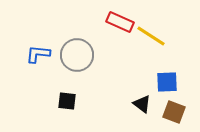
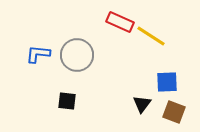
black triangle: rotated 30 degrees clockwise
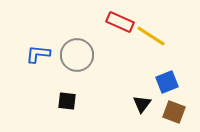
blue square: rotated 20 degrees counterclockwise
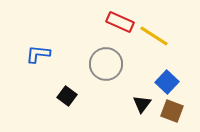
yellow line: moved 3 px right
gray circle: moved 29 px right, 9 px down
blue square: rotated 25 degrees counterclockwise
black square: moved 5 px up; rotated 30 degrees clockwise
brown square: moved 2 px left, 1 px up
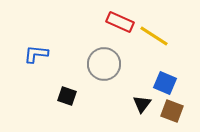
blue L-shape: moved 2 px left
gray circle: moved 2 px left
blue square: moved 2 px left, 1 px down; rotated 20 degrees counterclockwise
black square: rotated 18 degrees counterclockwise
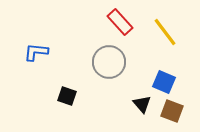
red rectangle: rotated 24 degrees clockwise
yellow line: moved 11 px right, 4 px up; rotated 20 degrees clockwise
blue L-shape: moved 2 px up
gray circle: moved 5 px right, 2 px up
blue square: moved 1 px left, 1 px up
black triangle: rotated 18 degrees counterclockwise
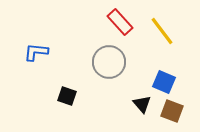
yellow line: moved 3 px left, 1 px up
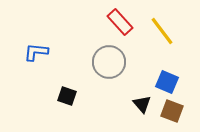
blue square: moved 3 px right
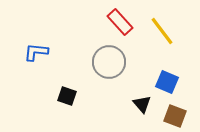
brown square: moved 3 px right, 5 px down
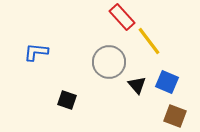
red rectangle: moved 2 px right, 5 px up
yellow line: moved 13 px left, 10 px down
black square: moved 4 px down
black triangle: moved 5 px left, 19 px up
